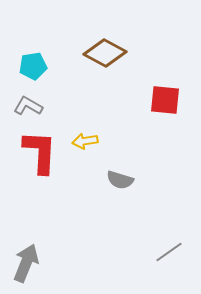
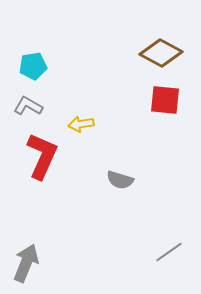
brown diamond: moved 56 px right
yellow arrow: moved 4 px left, 17 px up
red L-shape: moved 2 px right, 4 px down; rotated 21 degrees clockwise
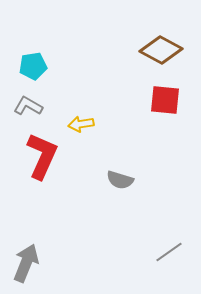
brown diamond: moved 3 px up
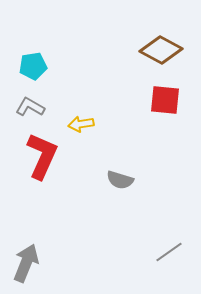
gray L-shape: moved 2 px right, 1 px down
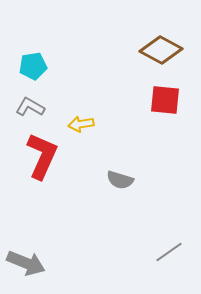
gray arrow: rotated 90 degrees clockwise
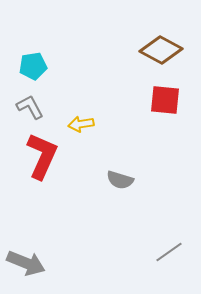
gray L-shape: rotated 32 degrees clockwise
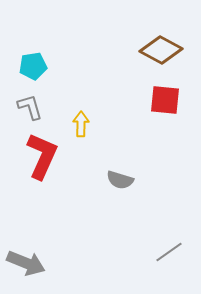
gray L-shape: rotated 12 degrees clockwise
yellow arrow: rotated 100 degrees clockwise
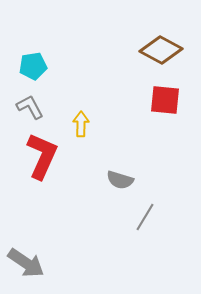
gray L-shape: rotated 12 degrees counterclockwise
gray line: moved 24 px left, 35 px up; rotated 24 degrees counterclockwise
gray arrow: rotated 12 degrees clockwise
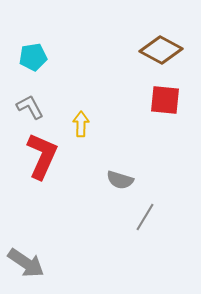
cyan pentagon: moved 9 px up
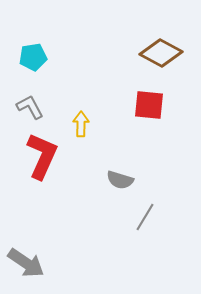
brown diamond: moved 3 px down
red square: moved 16 px left, 5 px down
